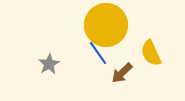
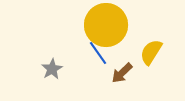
yellow semicircle: moved 1 px up; rotated 56 degrees clockwise
gray star: moved 3 px right, 5 px down
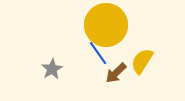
yellow semicircle: moved 9 px left, 9 px down
brown arrow: moved 6 px left
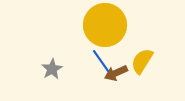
yellow circle: moved 1 px left
blue line: moved 3 px right, 8 px down
brown arrow: rotated 20 degrees clockwise
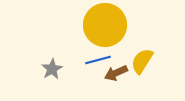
blue line: moved 3 px left, 1 px up; rotated 70 degrees counterclockwise
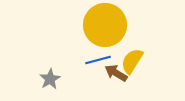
yellow semicircle: moved 10 px left
gray star: moved 2 px left, 10 px down
brown arrow: rotated 55 degrees clockwise
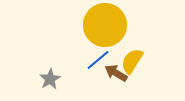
blue line: rotated 25 degrees counterclockwise
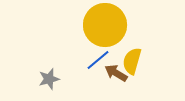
yellow semicircle: rotated 16 degrees counterclockwise
gray star: moved 1 px left; rotated 15 degrees clockwise
